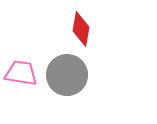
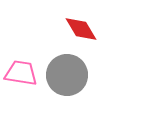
red diamond: rotated 40 degrees counterclockwise
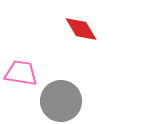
gray circle: moved 6 px left, 26 px down
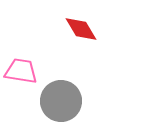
pink trapezoid: moved 2 px up
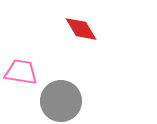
pink trapezoid: moved 1 px down
